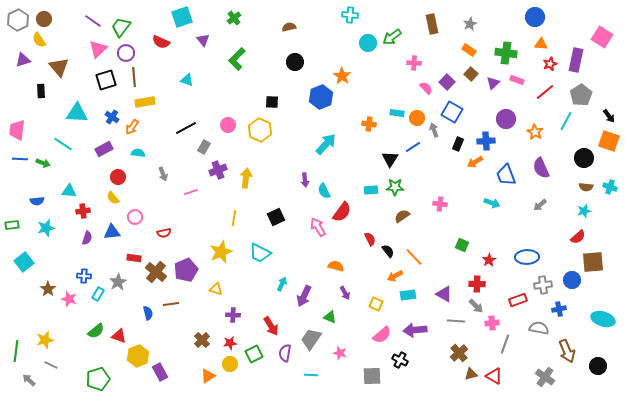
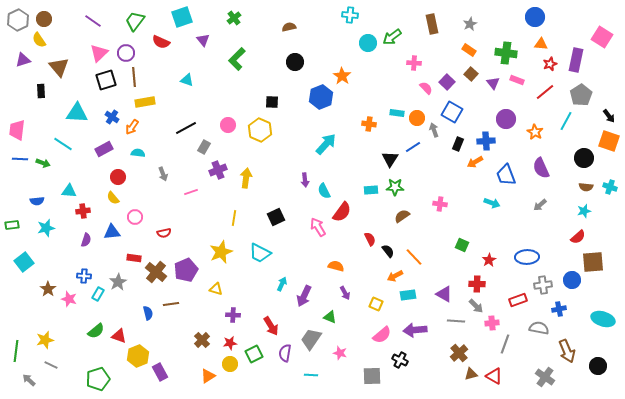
green trapezoid at (121, 27): moved 14 px right, 6 px up
pink triangle at (98, 49): moved 1 px right, 4 px down
purple triangle at (493, 83): rotated 24 degrees counterclockwise
purple semicircle at (87, 238): moved 1 px left, 2 px down
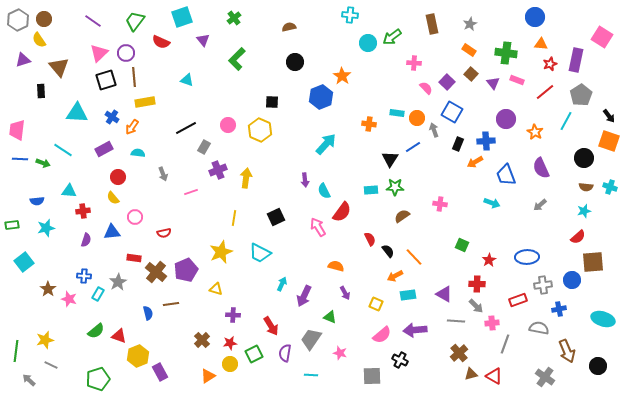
cyan line at (63, 144): moved 6 px down
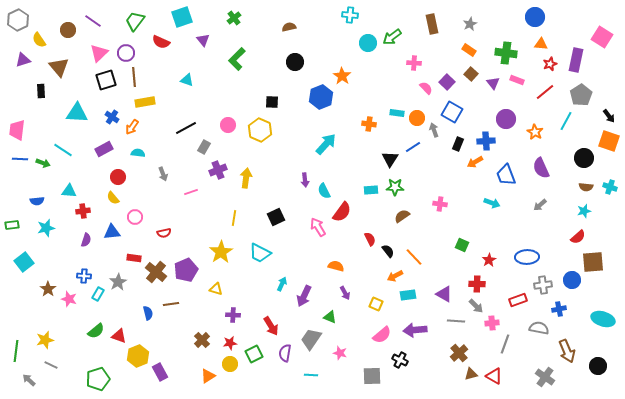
brown circle at (44, 19): moved 24 px right, 11 px down
yellow star at (221, 252): rotated 10 degrees counterclockwise
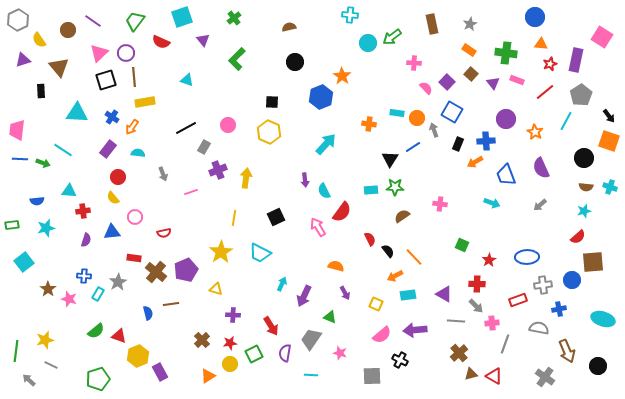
yellow hexagon at (260, 130): moved 9 px right, 2 px down
purple rectangle at (104, 149): moved 4 px right; rotated 24 degrees counterclockwise
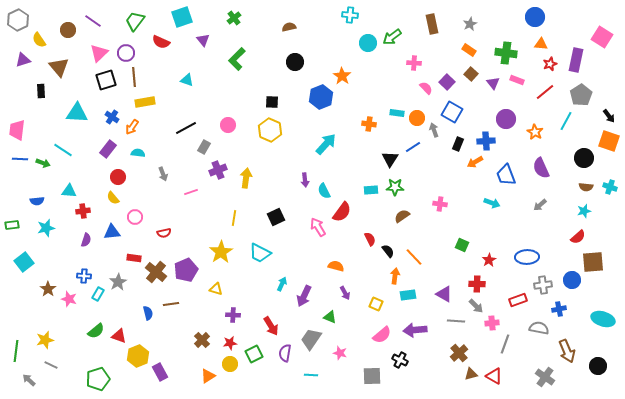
yellow hexagon at (269, 132): moved 1 px right, 2 px up
orange arrow at (395, 276): rotated 126 degrees clockwise
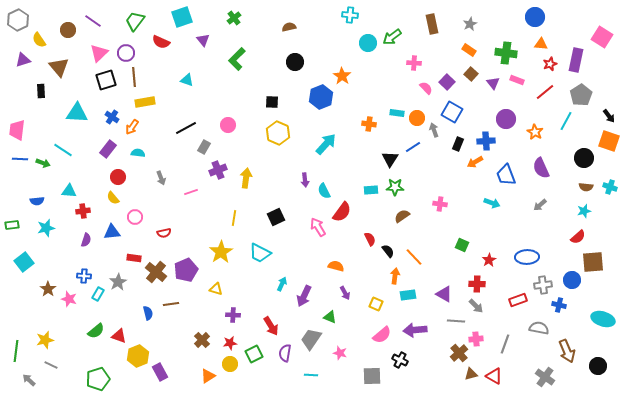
yellow hexagon at (270, 130): moved 8 px right, 3 px down
gray arrow at (163, 174): moved 2 px left, 4 px down
blue cross at (559, 309): moved 4 px up; rotated 24 degrees clockwise
pink cross at (492, 323): moved 16 px left, 16 px down
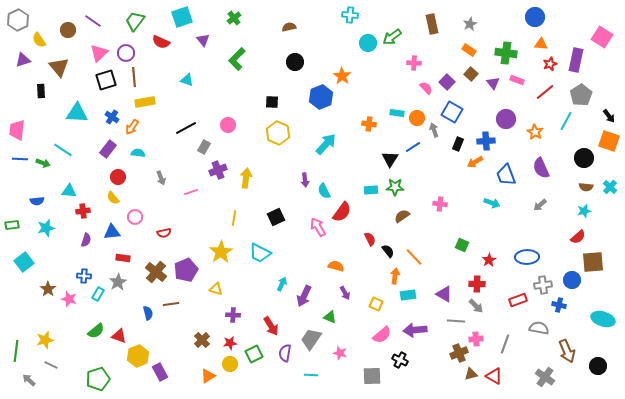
cyan cross at (610, 187): rotated 24 degrees clockwise
red rectangle at (134, 258): moved 11 px left
brown cross at (459, 353): rotated 18 degrees clockwise
